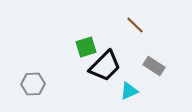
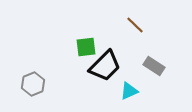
green square: rotated 10 degrees clockwise
gray hexagon: rotated 20 degrees counterclockwise
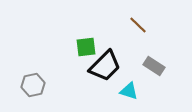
brown line: moved 3 px right
gray hexagon: moved 1 px down; rotated 10 degrees clockwise
cyan triangle: rotated 42 degrees clockwise
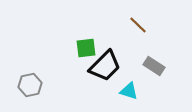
green square: moved 1 px down
gray hexagon: moved 3 px left
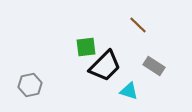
green square: moved 1 px up
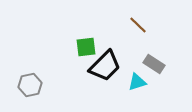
gray rectangle: moved 2 px up
cyan triangle: moved 8 px right, 9 px up; rotated 36 degrees counterclockwise
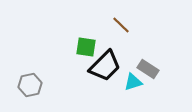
brown line: moved 17 px left
green square: rotated 15 degrees clockwise
gray rectangle: moved 6 px left, 5 px down
cyan triangle: moved 4 px left
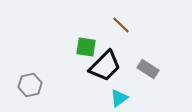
cyan triangle: moved 14 px left, 16 px down; rotated 18 degrees counterclockwise
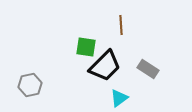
brown line: rotated 42 degrees clockwise
